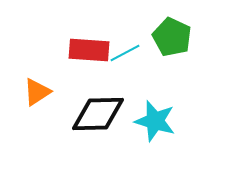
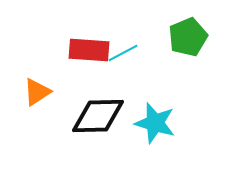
green pentagon: moved 16 px right; rotated 24 degrees clockwise
cyan line: moved 2 px left
black diamond: moved 2 px down
cyan star: moved 2 px down
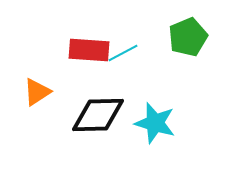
black diamond: moved 1 px up
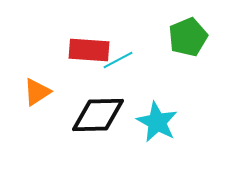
cyan line: moved 5 px left, 7 px down
cyan star: moved 2 px right, 1 px up; rotated 12 degrees clockwise
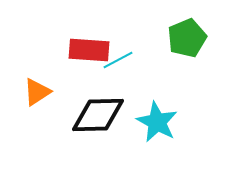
green pentagon: moved 1 px left, 1 px down
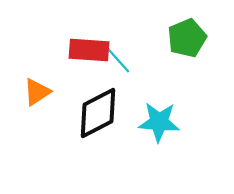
cyan line: rotated 76 degrees clockwise
black diamond: moved 2 px up; rotated 26 degrees counterclockwise
cyan star: moved 2 px right; rotated 24 degrees counterclockwise
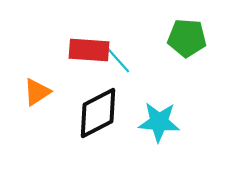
green pentagon: rotated 27 degrees clockwise
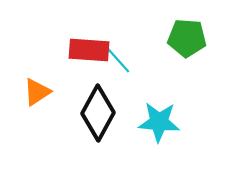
black diamond: rotated 34 degrees counterclockwise
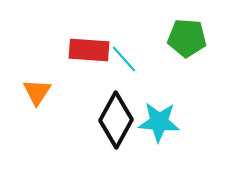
cyan line: moved 6 px right, 1 px up
orange triangle: rotated 24 degrees counterclockwise
black diamond: moved 18 px right, 7 px down
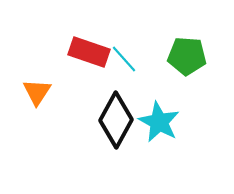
green pentagon: moved 18 px down
red rectangle: moved 2 px down; rotated 15 degrees clockwise
cyan star: rotated 24 degrees clockwise
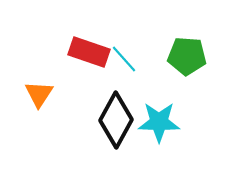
orange triangle: moved 2 px right, 2 px down
cyan star: rotated 27 degrees counterclockwise
